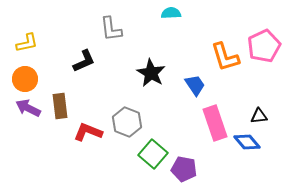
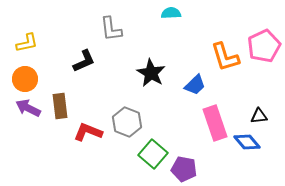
blue trapezoid: rotated 80 degrees clockwise
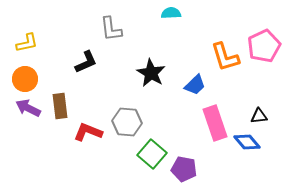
black L-shape: moved 2 px right, 1 px down
gray hexagon: rotated 16 degrees counterclockwise
green square: moved 1 px left
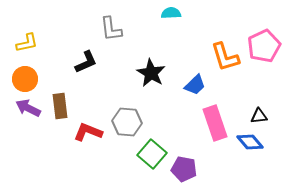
blue diamond: moved 3 px right
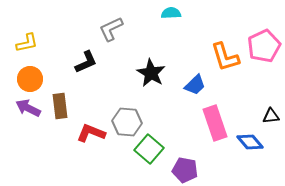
gray L-shape: rotated 72 degrees clockwise
orange circle: moved 5 px right
black triangle: moved 12 px right
red L-shape: moved 3 px right, 1 px down
green square: moved 3 px left, 5 px up
purple pentagon: moved 1 px right, 1 px down
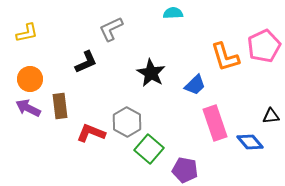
cyan semicircle: moved 2 px right
yellow L-shape: moved 10 px up
gray hexagon: rotated 24 degrees clockwise
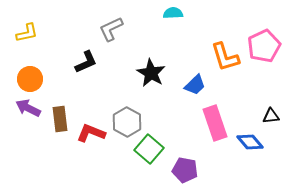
brown rectangle: moved 13 px down
